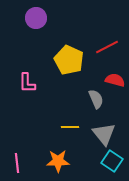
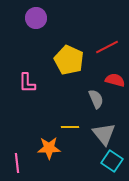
orange star: moved 9 px left, 13 px up
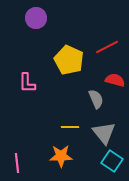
gray triangle: moved 1 px up
orange star: moved 12 px right, 8 px down
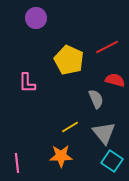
yellow line: rotated 30 degrees counterclockwise
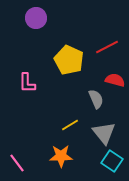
yellow line: moved 2 px up
pink line: rotated 30 degrees counterclockwise
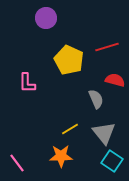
purple circle: moved 10 px right
red line: rotated 10 degrees clockwise
yellow line: moved 4 px down
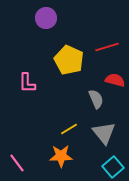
yellow line: moved 1 px left
cyan square: moved 1 px right, 6 px down; rotated 15 degrees clockwise
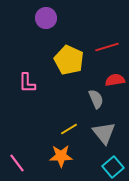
red semicircle: rotated 24 degrees counterclockwise
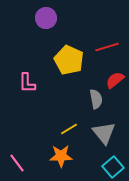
red semicircle: rotated 30 degrees counterclockwise
gray semicircle: rotated 12 degrees clockwise
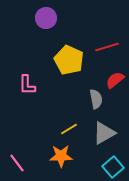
pink L-shape: moved 2 px down
gray triangle: rotated 40 degrees clockwise
